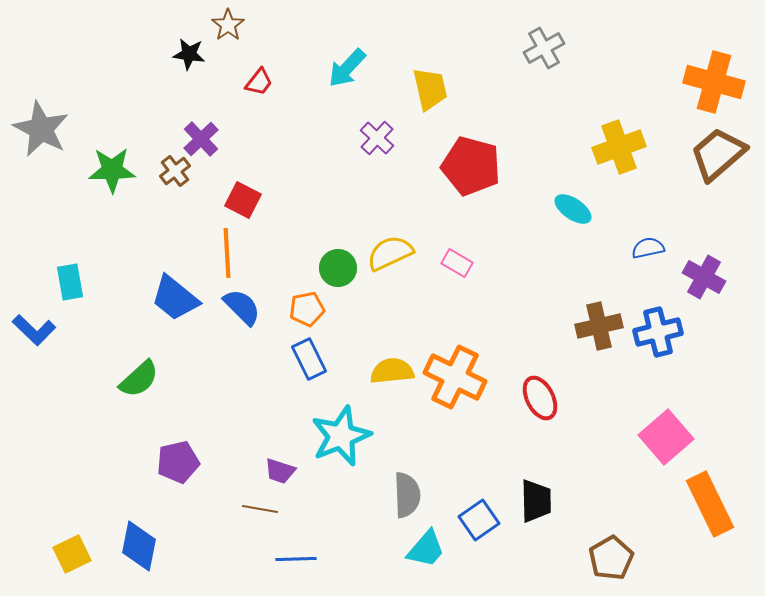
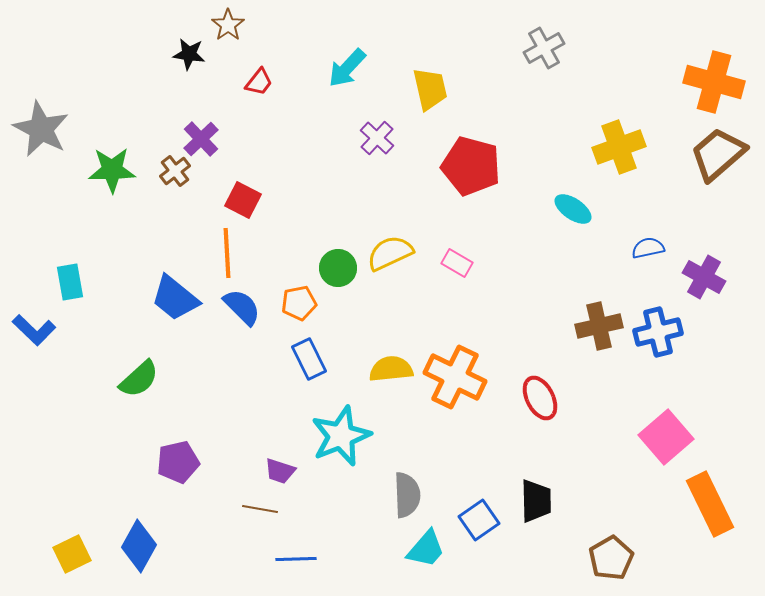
orange pentagon at (307, 309): moved 8 px left, 6 px up
yellow semicircle at (392, 371): moved 1 px left, 2 px up
blue diamond at (139, 546): rotated 18 degrees clockwise
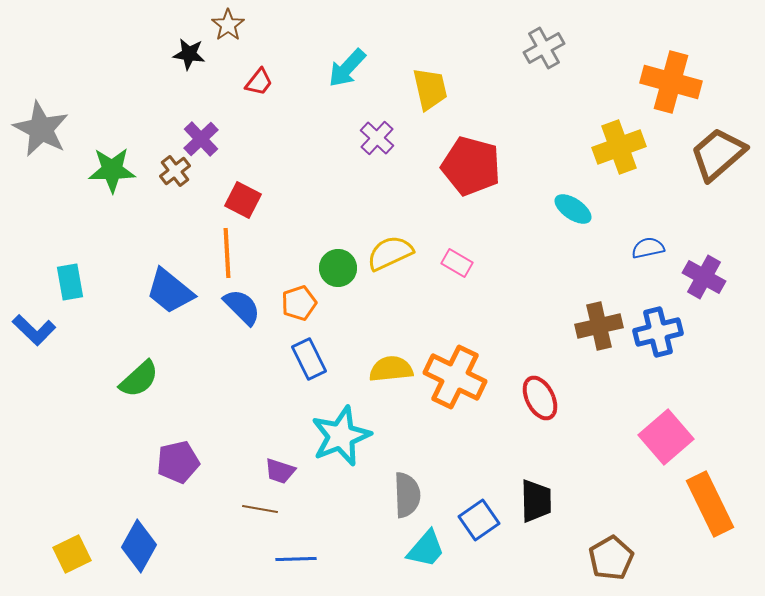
orange cross at (714, 82): moved 43 px left
blue trapezoid at (175, 298): moved 5 px left, 7 px up
orange pentagon at (299, 303): rotated 8 degrees counterclockwise
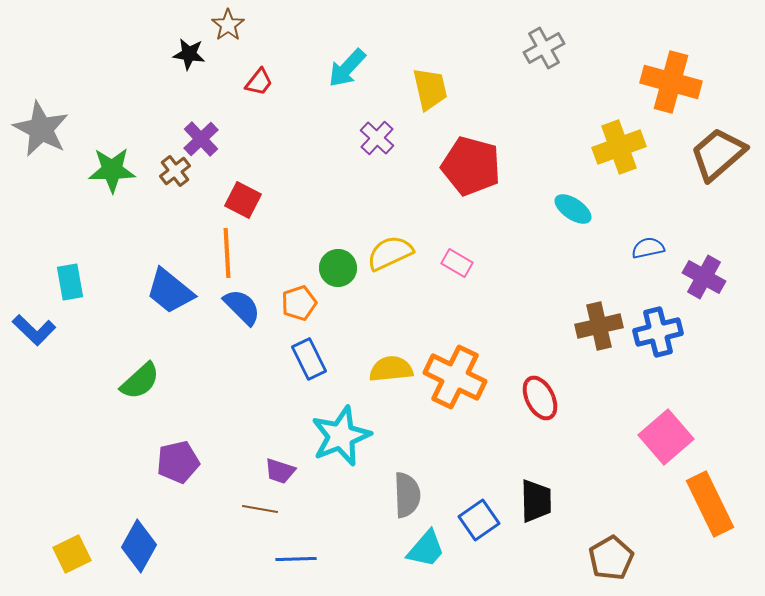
green semicircle at (139, 379): moved 1 px right, 2 px down
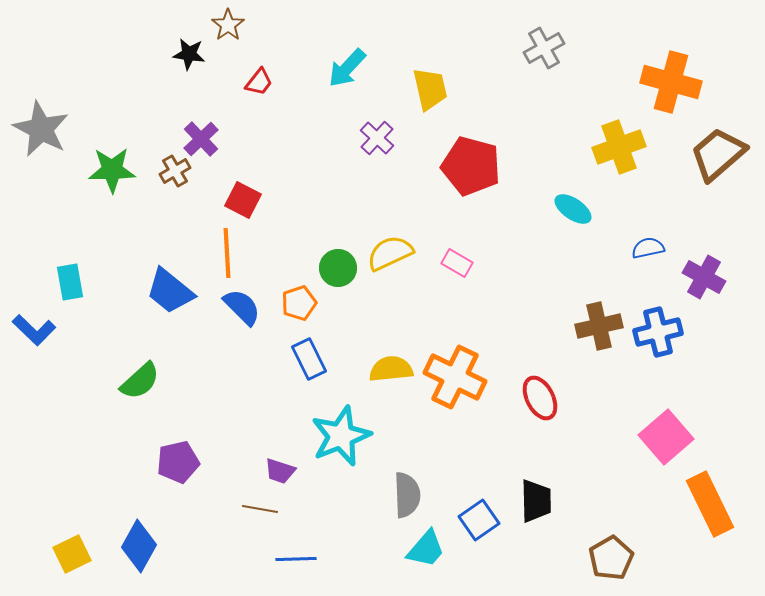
brown cross at (175, 171): rotated 8 degrees clockwise
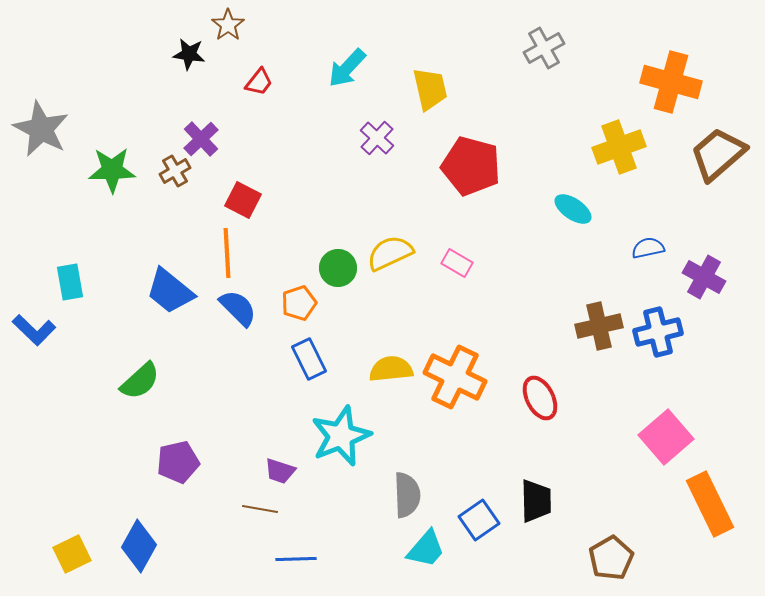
blue semicircle at (242, 307): moved 4 px left, 1 px down
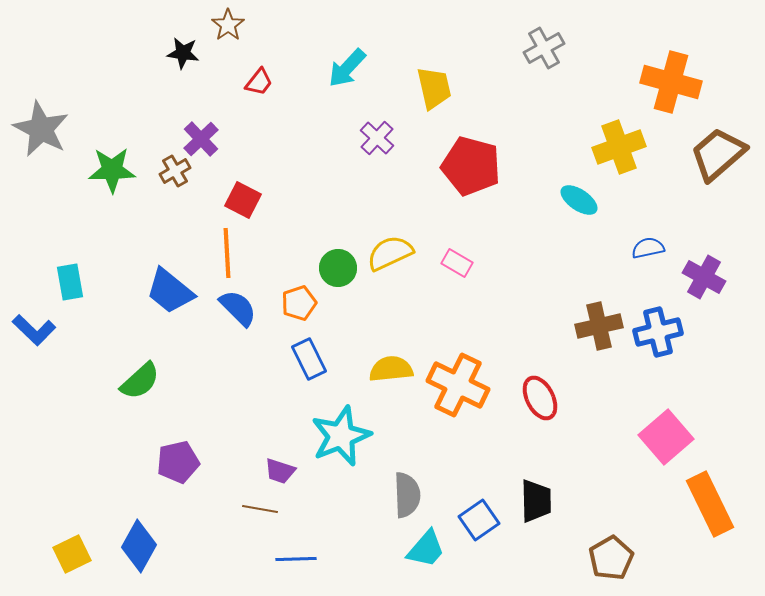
black star at (189, 54): moved 6 px left, 1 px up
yellow trapezoid at (430, 89): moved 4 px right, 1 px up
cyan ellipse at (573, 209): moved 6 px right, 9 px up
orange cross at (455, 377): moved 3 px right, 8 px down
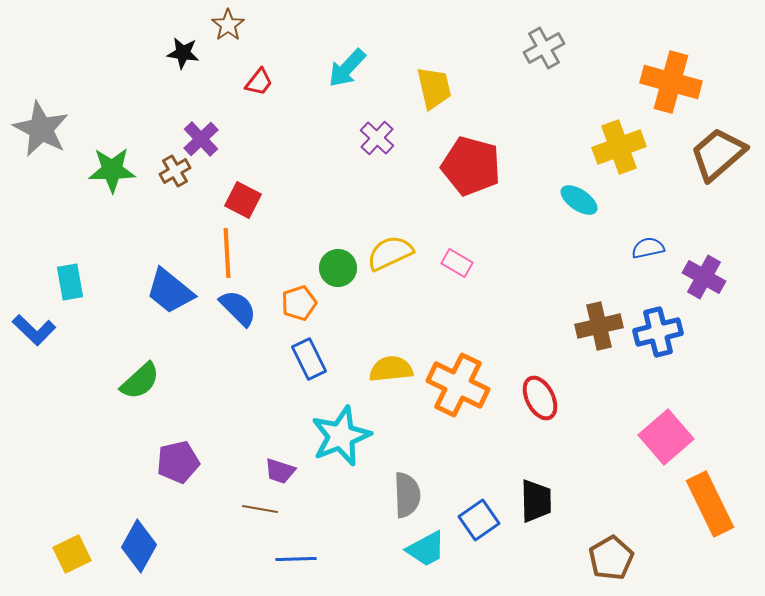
cyan trapezoid at (426, 549): rotated 21 degrees clockwise
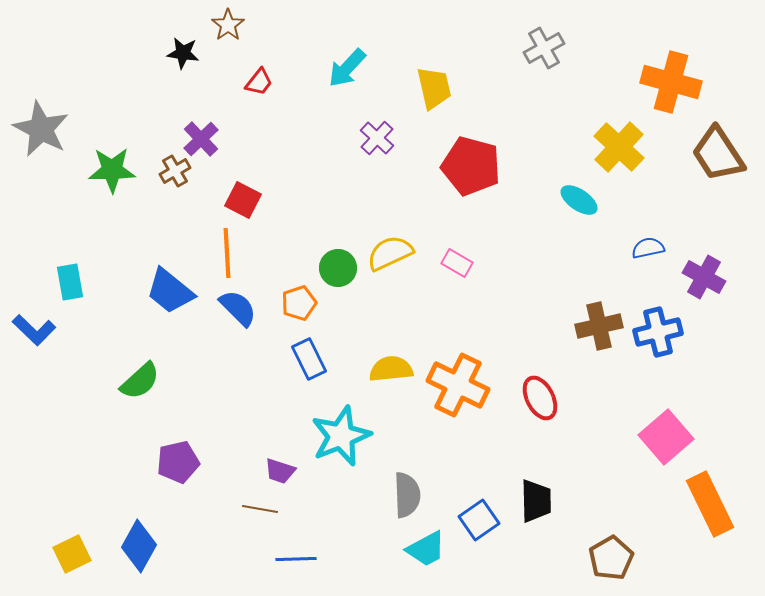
yellow cross at (619, 147): rotated 27 degrees counterclockwise
brown trapezoid at (718, 154): rotated 82 degrees counterclockwise
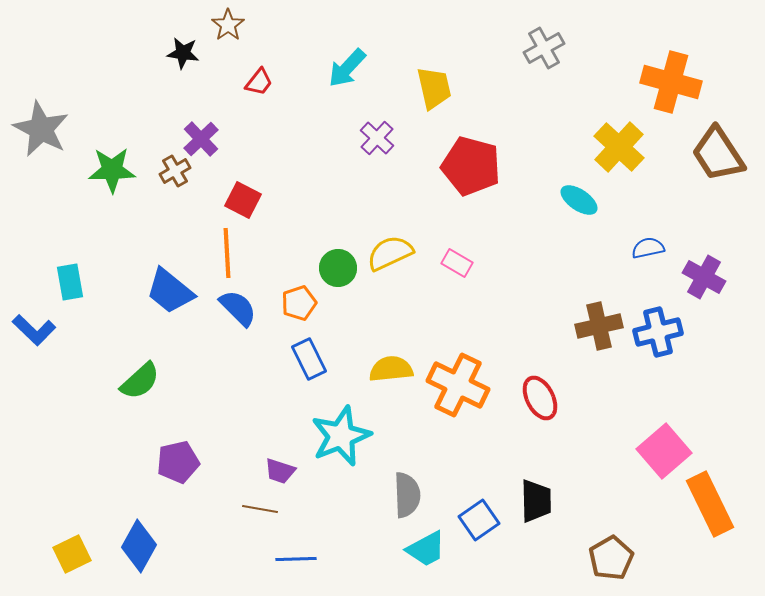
pink square at (666, 437): moved 2 px left, 14 px down
